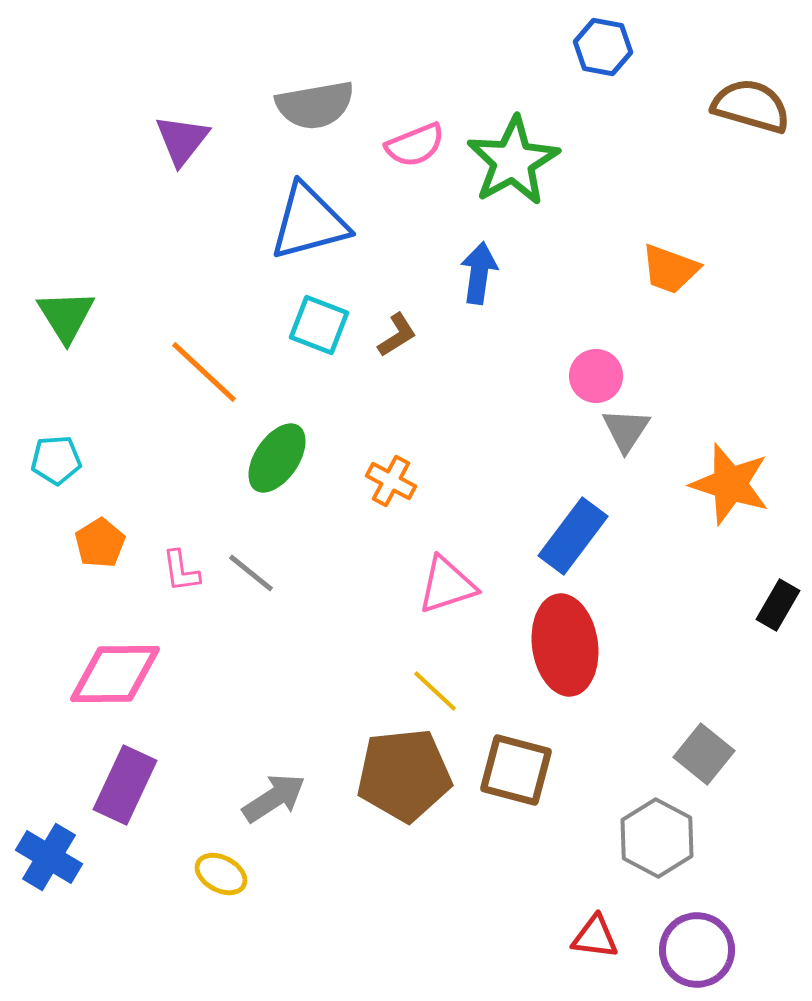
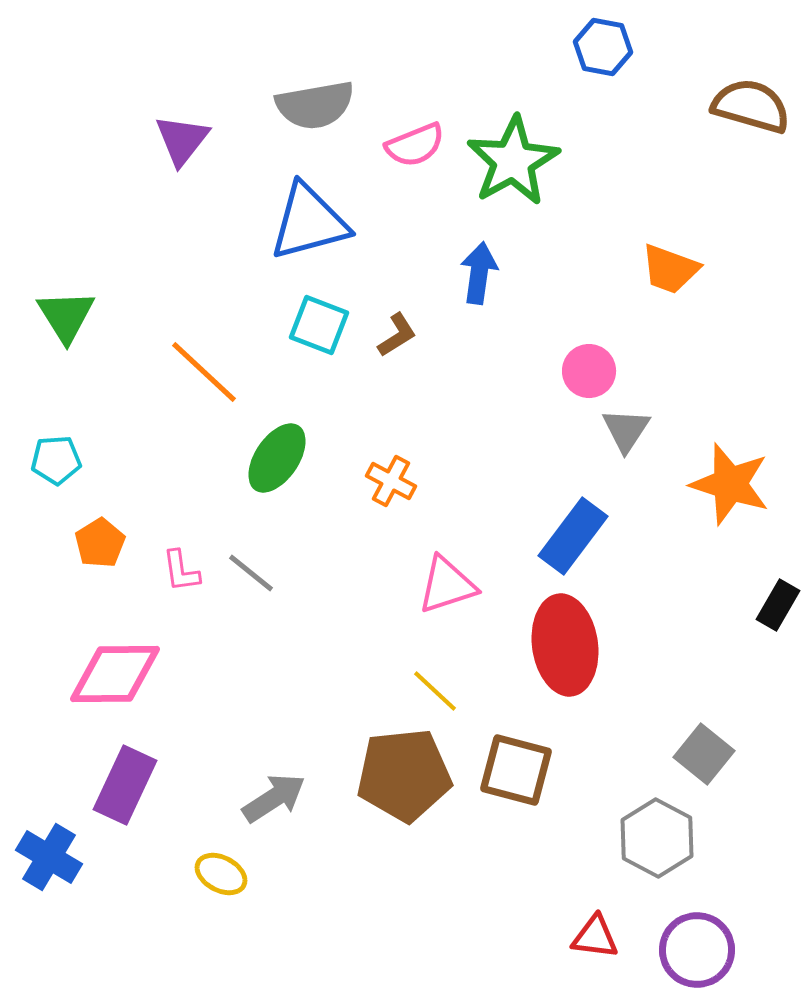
pink circle: moved 7 px left, 5 px up
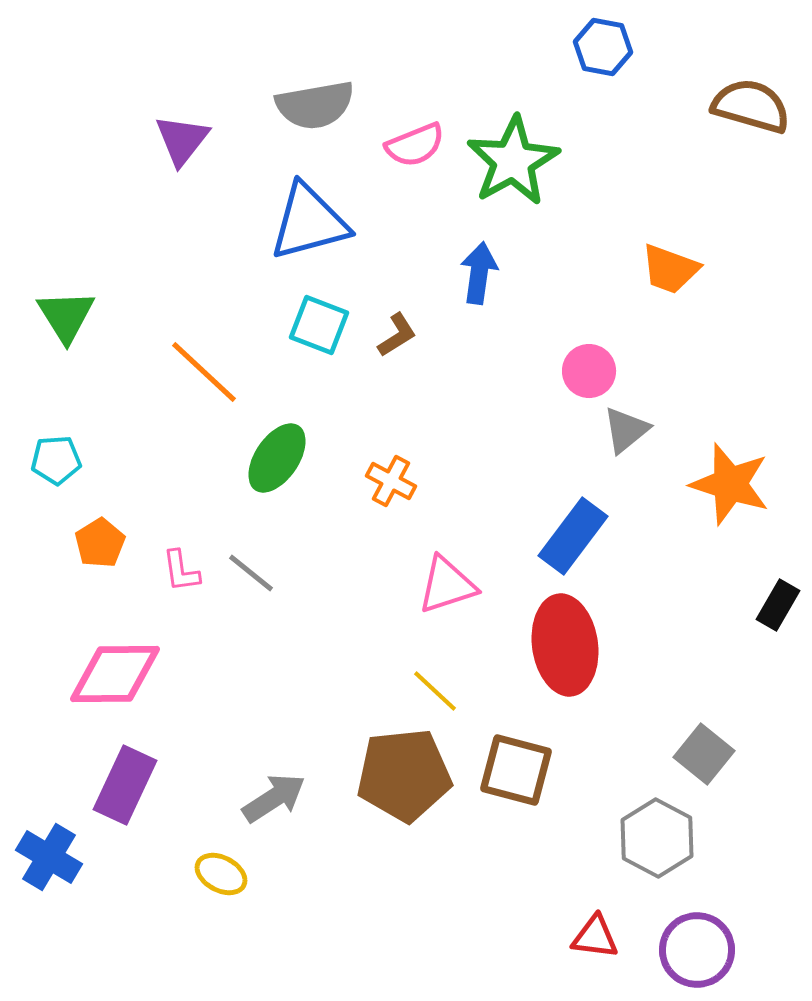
gray triangle: rotated 18 degrees clockwise
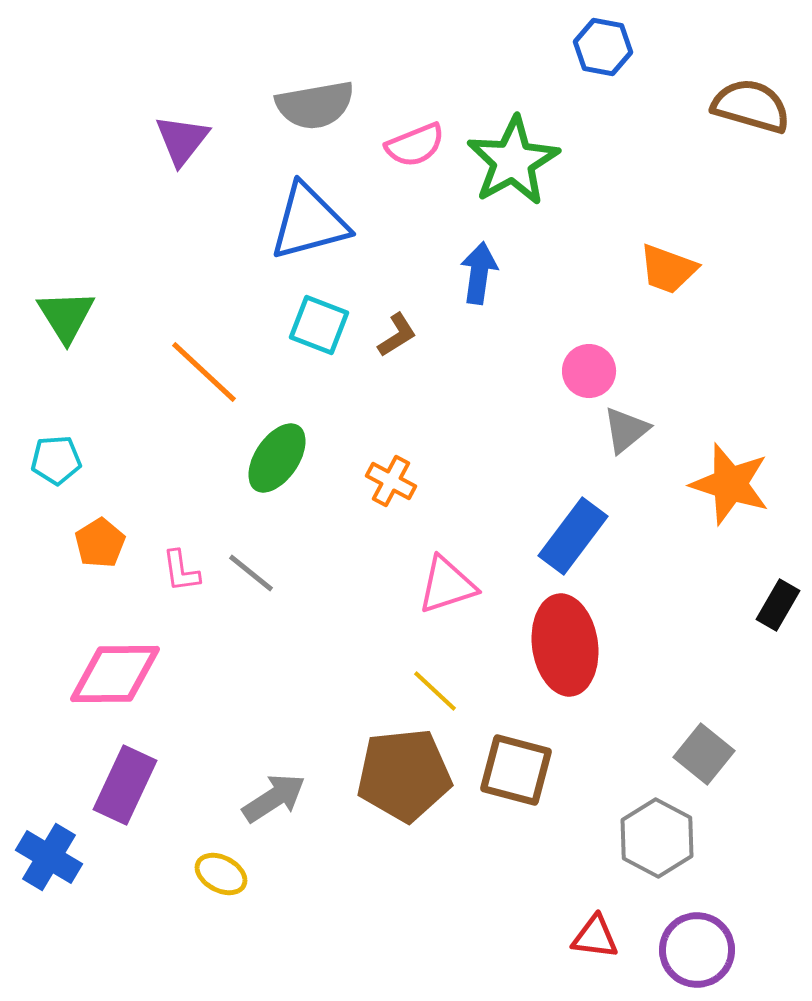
orange trapezoid: moved 2 px left
